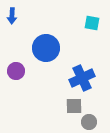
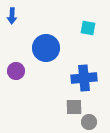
cyan square: moved 4 px left, 5 px down
blue cross: moved 2 px right; rotated 20 degrees clockwise
gray square: moved 1 px down
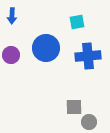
cyan square: moved 11 px left, 6 px up; rotated 21 degrees counterclockwise
purple circle: moved 5 px left, 16 px up
blue cross: moved 4 px right, 22 px up
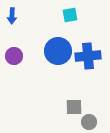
cyan square: moved 7 px left, 7 px up
blue circle: moved 12 px right, 3 px down
purple circle: moved 3 px right, 1 px down
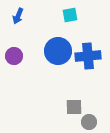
blue arrow: moved 6 px right; rotated 21 degrees clockwise
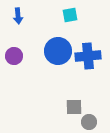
blue arrow: rotated 28 degrees counterclockwise
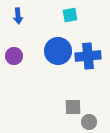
gray square: moved 1 px left
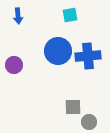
purple circle: moved 9 px down
